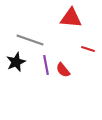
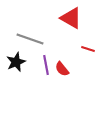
red triangle: rotated 25 degrees clockwise
gray line: moved 1 px up
red semicircle: moved 1 px left, 1 px up
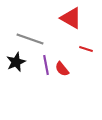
red line: moved 2 px left
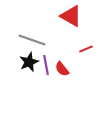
red triangle: moved 2 px up
gray line: moved 2 px right, 1 px down
red line: rotated 40 degrees counterclockwise
black star: moved 13 px right
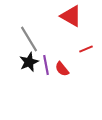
gray line: moved 3 px left, 1 px up; rotated 40 degrees clockwise
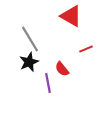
gray line: moved 1 px right
purple line: moved 2 px right, 18 px down
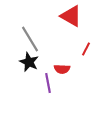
red line: rotated 40 degrees counterclockwise
black star: rotated 24 degrees counterclockwise
red semicircle: rotated 49 degrees counterclockwise
